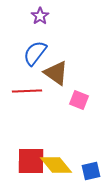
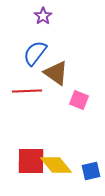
purple star: moved 3 px right
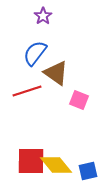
red line: rotated 16 degrees counterclockwise
blue square: moved 3 px left
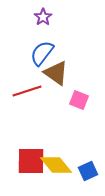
purple star: moved 1 px down
blue semicircle: moved 7 px right
blue square: rotated 12 degrees counterclockwise
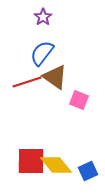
brown triangle: moved 1 px left, 4 px down
red line: moved 9 px up
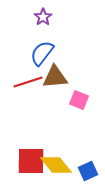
brown triangle: rotated 40 degrees counterclockwise
red line: moved 1 px right
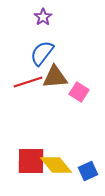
pink square: moved 8 px up; rotated 12 degrees clockwise
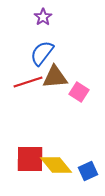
red square: moved 1 px left, 2 px up
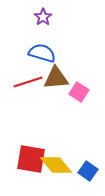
blue semicircle: rotated 68 degrees clockwise
brown triangle: moved 1 px right, 1 px down
red square: moved 1 px right; rotated 8 degrees clockwise
blue square: rotated 30 degrees counterclockwise
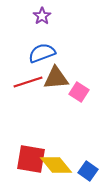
purple star: moved 1 px left, 1 px up
blue semicircle: rotated 36 degrees counterclockwise
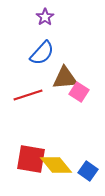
purple star: moved 3 px right, 1 px down
blue semicircle: rotated 152 degrees clockwise
brown triangle: moved 9 px right
red line: moved 13 px down
